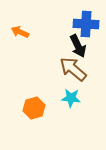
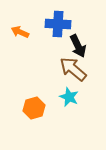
blue cross: moved 28 px left
cyan star: moved 2 px left, 1 px up; rotated 18 degrees clockwise
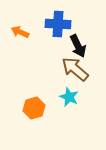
brown arrow: moved 2 px right
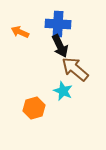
black arrow: moved 18 px left
cyan star: moved 6 px left, 6 px up
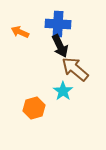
cyan star: rotated 12 degrees clockwise
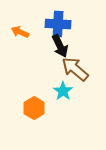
orange hexagon: rotated 15 degrees counterclockwise
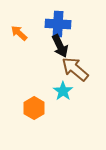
orange arrow: moved 1 px left, 1 px down; rotated 18 degrees clockwise
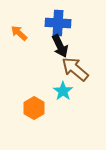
blue cross: moved 1 px up
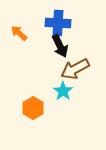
brown arrow: rotated 68 degrees counterclockwise
orange hexagon: moved 1 px left
